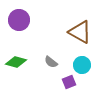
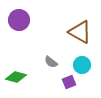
green diamond: moved 15 px down
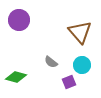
brown triangle: rotated 20 degrees clockwise
